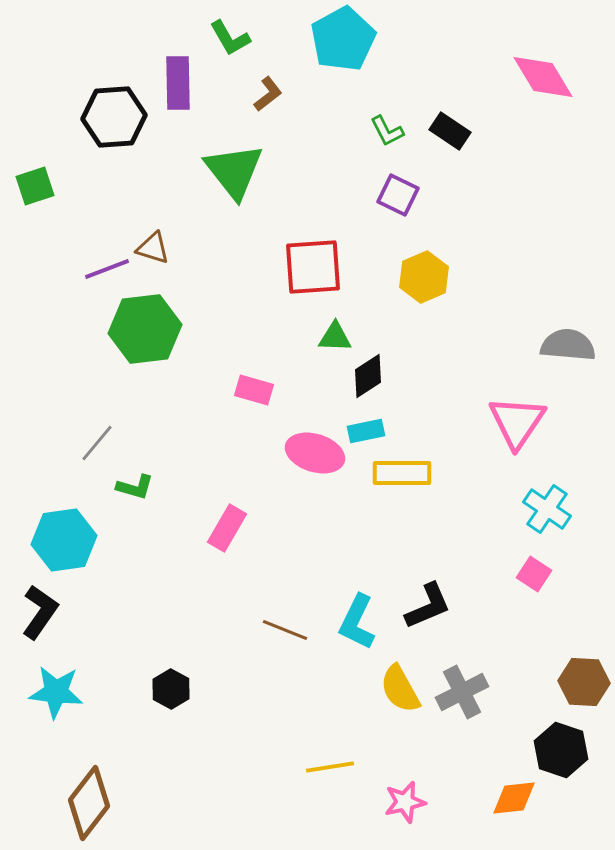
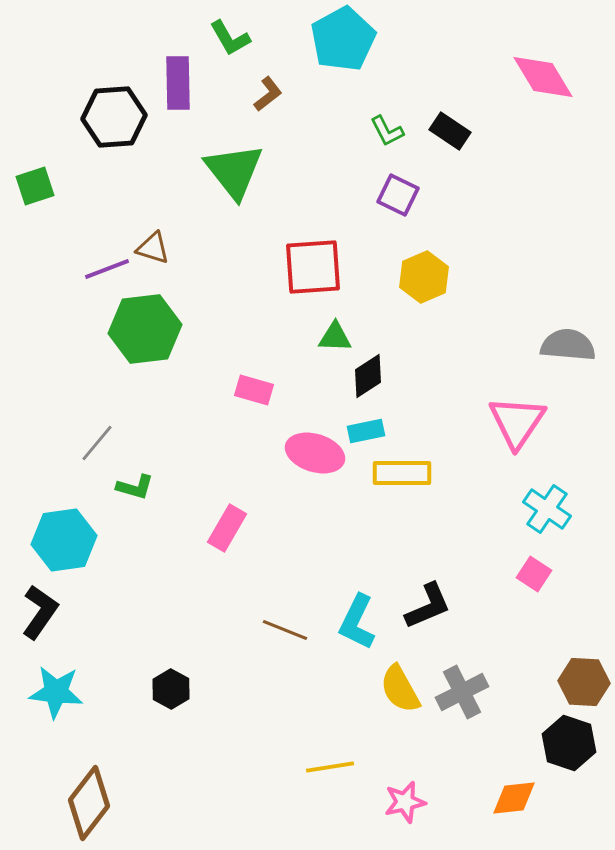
black hexagon at (561, 750): moved 8 px right, 7 px up
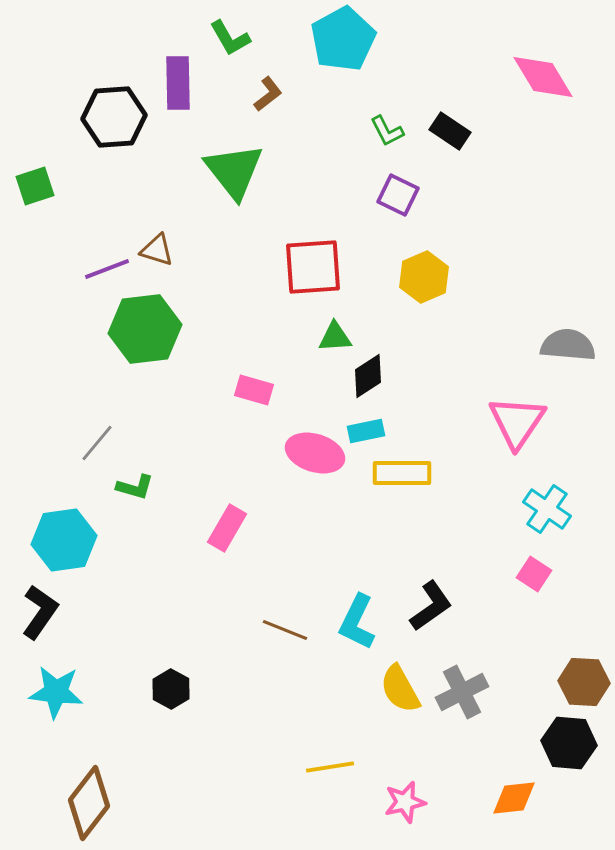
brown triangle at (153, 248): moved 4 px right, 2 px down
green triangle at (335, 337): rotated 6 degrees counterclockwise
black L-shape at (428, 606): moved 3 px right; rotated 12 degrees counterclockwise
black hexagon at (569, 743): rotated 14 degrees counterclockwise
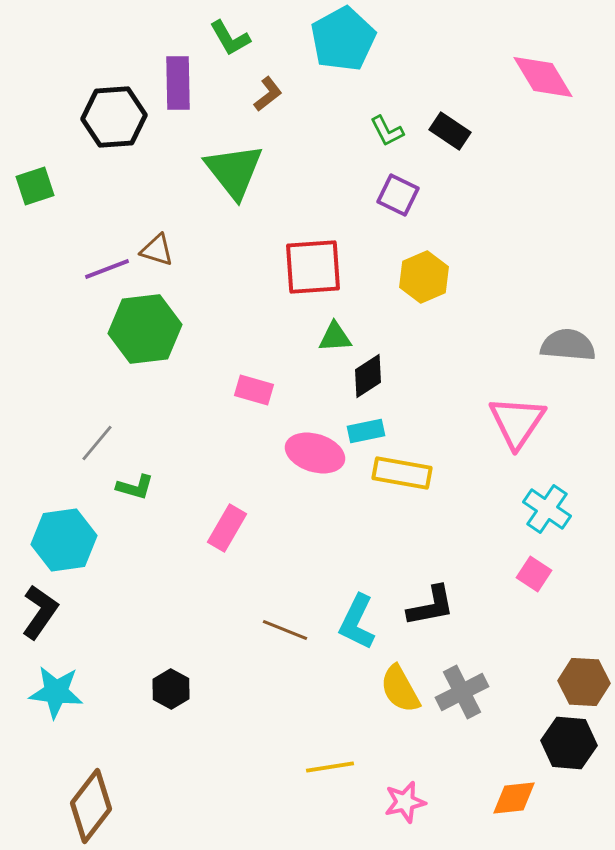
yellow rectangle at (402, 473): rotated 10 degrees clockwise
black L-shape at (431, 606): rotated 24 degrees clockwise
brown diamond at (89, 803): moved 2 px right, 3 px down
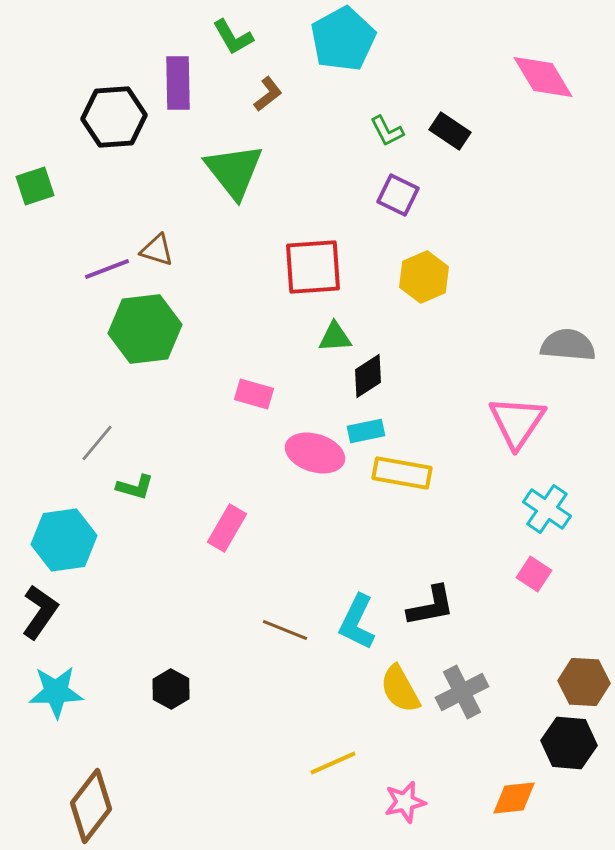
green L-shape at (230, 38): moved 3 px right, 1 px up
pink rectangle at (254, 390): moved 4 px down
cyan star at (56, 692): rotated 8 degrees counterclockwise
yellow line at (330, 767): moved 3 px right, 4 px up; rotated 15 degrees counterclockwise
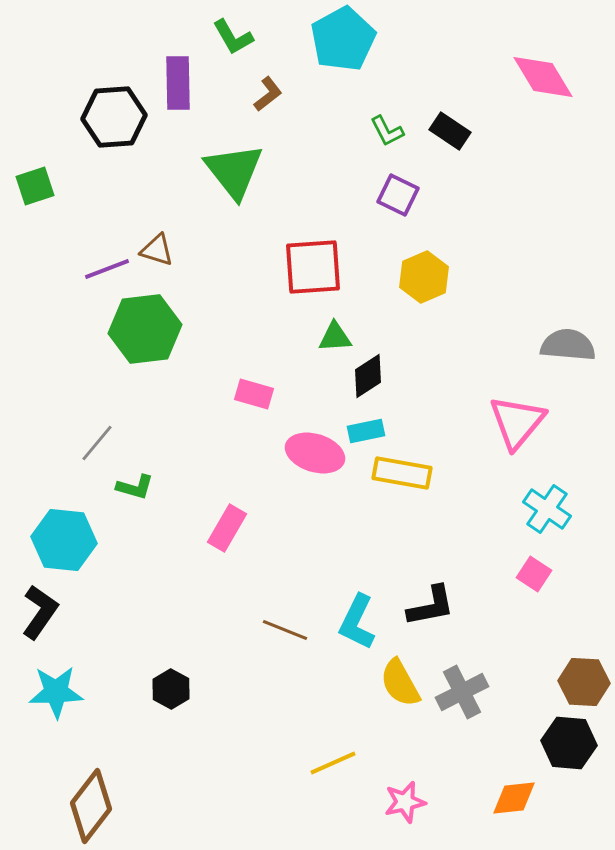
pink triangle at (517, 422): rotated 6 degrees clockwise
cyan hexagon at (64, 540): rotated 14 degrees clockwise
yellow semicircle at (400, 689): moved 6 px up
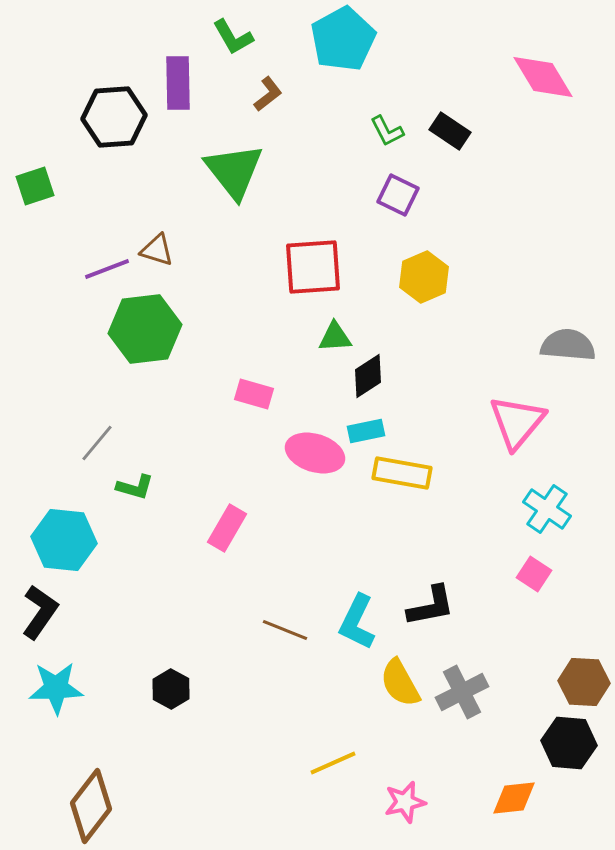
cyan star at (56, 692): moved 4 px up
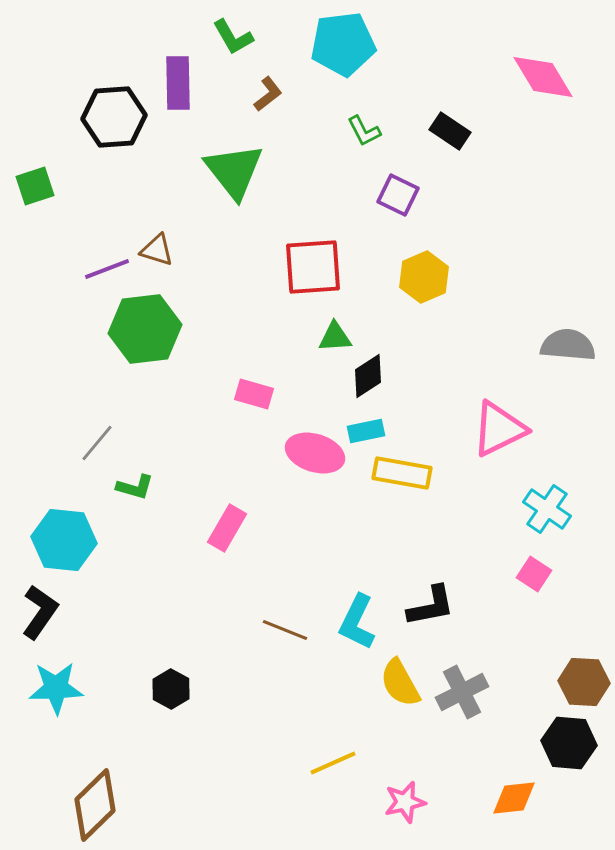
cyan pentagon at (343, 39): moved 5 px down; rotated 22 degrees clockwise
green L-shape at (387, 131): moved 23 px left
pink triangle at (517, 422): moved 18 px left, 7 px down; rotated 24 degrees clockwise
brown diamond at (91, 806): moved 4 px right, 1 px up; rotated 8 degrees clockwise
